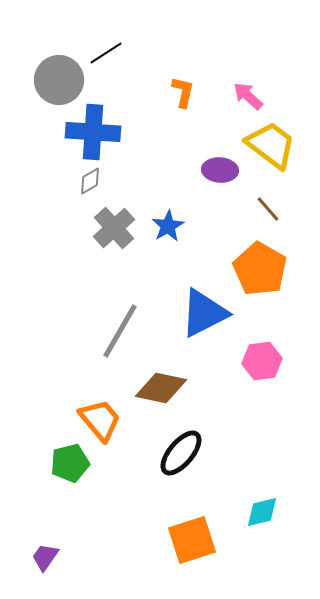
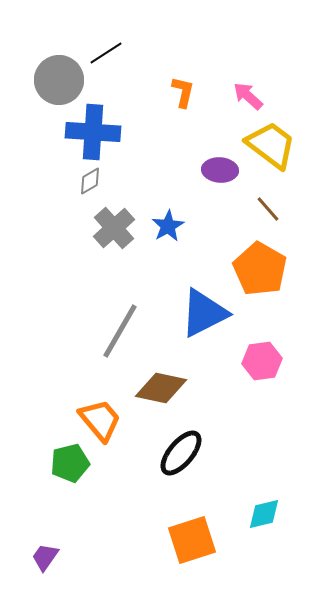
cyan diamond: moved 2 px right, 2 px down
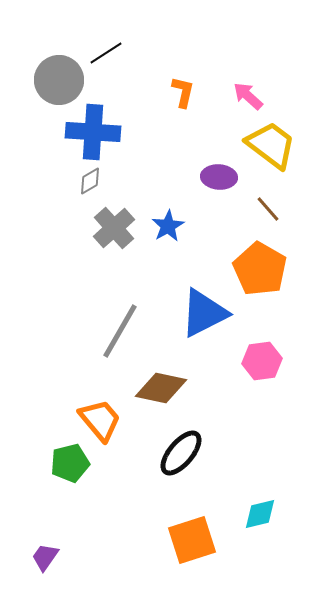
purple ellipse: moved 1 px left, 7 px down
cyan diamond: moved 4 px left
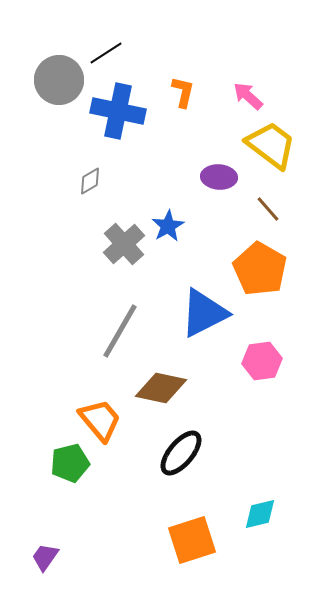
blue cross: moved 25 px right, 21 px up; rotated 8 degrees clockwise
gray cross: moved 10 px right, 16 px down
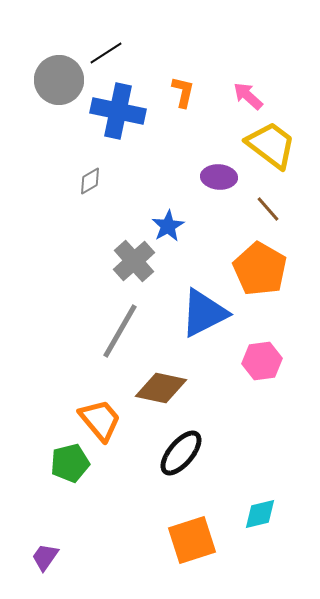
gray cross: moved 10 px right, 17 px down
